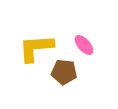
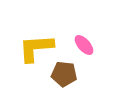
brown pentagon: moved 2 px down
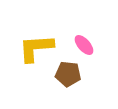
brown pentagon: moved 4 px right
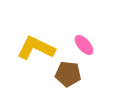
yellow L-shape: rotated 30 degrees clockwise
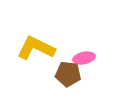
pink ellipse: moved 13 px down; rotated 60 degrees counterclockwise
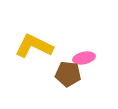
yellow L-shape: moved 2 px left, 2 px up
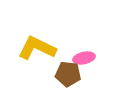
yellow L-shape: moved 3 px right, 2 px down
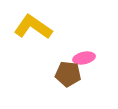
yellow L-shape: moved 4 px left, 21 px up; rotated 9 degrees clockwise
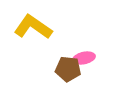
brown pentagon: moved 5 px up
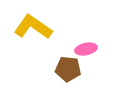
pink ellipse: moved 2 px right, 9 px up
